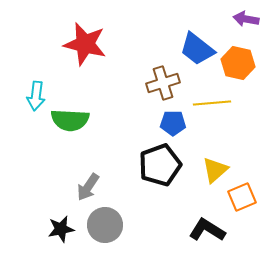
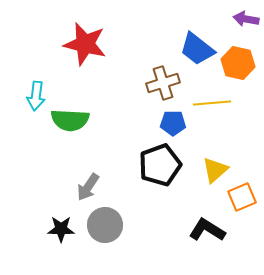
black star: rotated 12 degrees clockwise
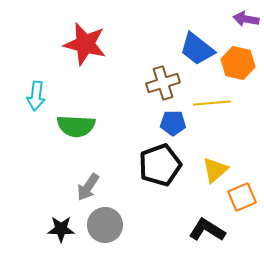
green semicircle: moved 6 px right, 6 px down
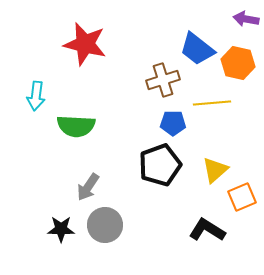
brown cross: moved 3 px up
